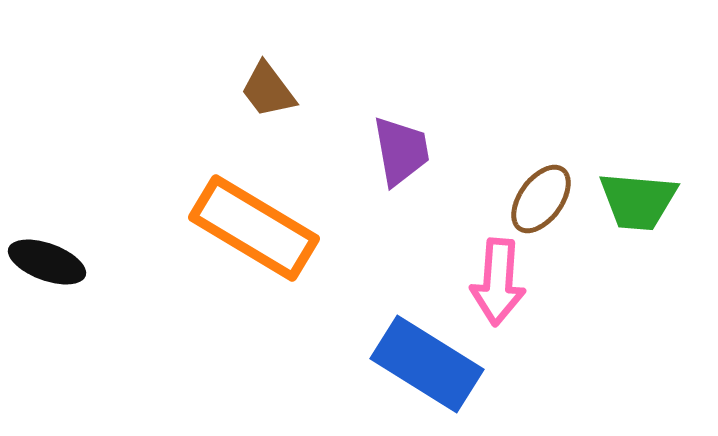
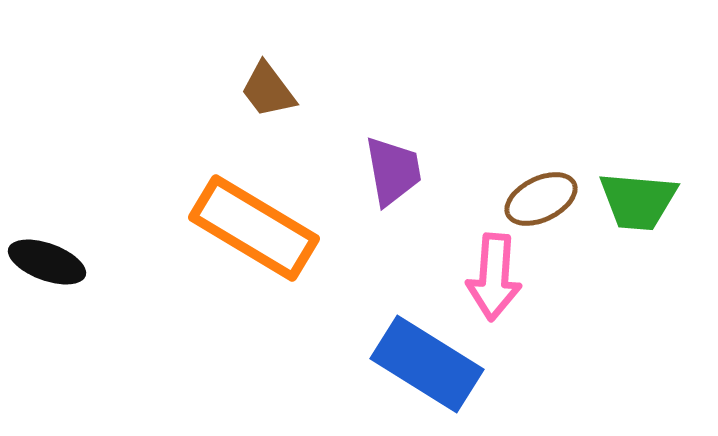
purple trapezoid: moved 8 px left, 20 px down
brown ellipse: rotated 28 degrees clockwise
pink arrow: moved 4 px left, 5 px up
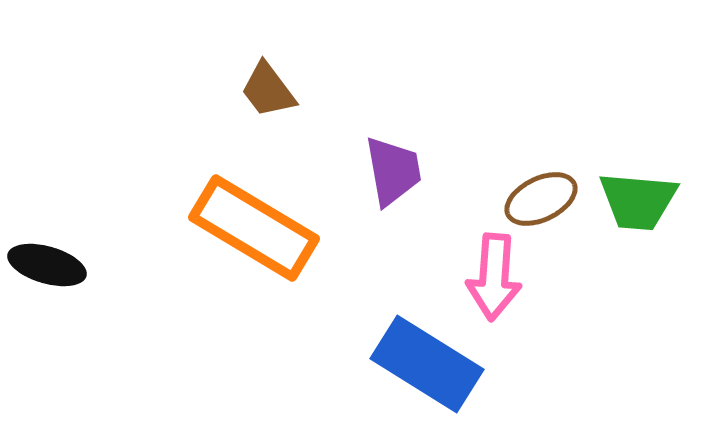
black ellipse: moved 3 px down; rotated 4 degrees counterclockwise
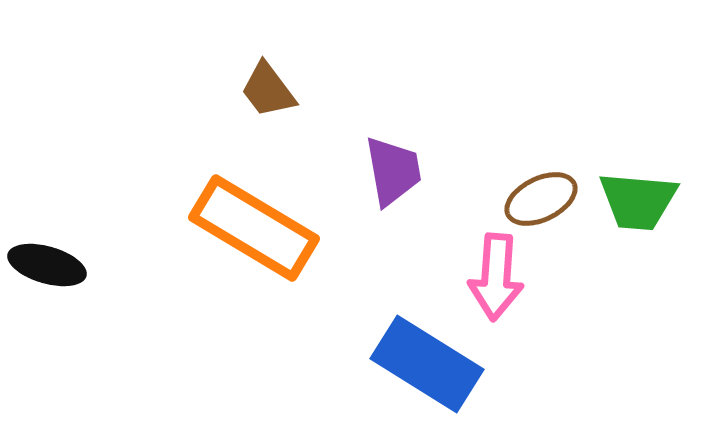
pink arrow: moved 2 px right
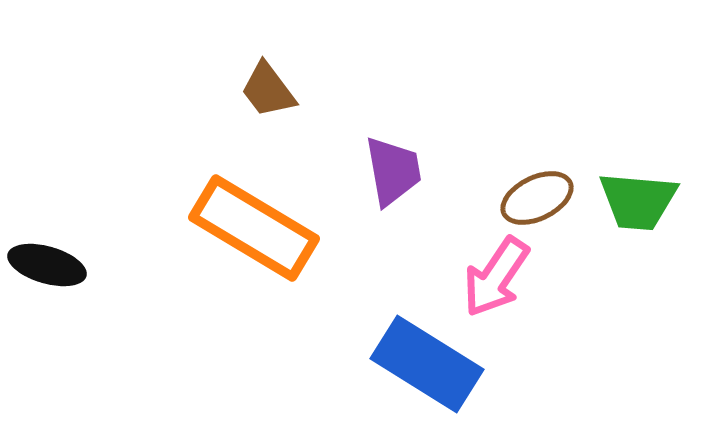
brown ellipse: moved 4 px left, 1 px up
pink arrow: rotated 30 degrees clockwise
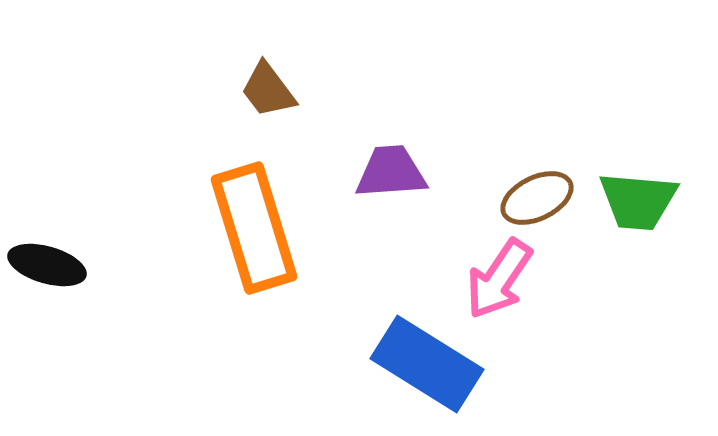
purple trapezoid: moved 2 px left, 1 px down; rotated 84 degrees counterclockwise
orange rectangle: rotated 42 degrees clockwise
pink arrow: moved 3 px right, 2 px down
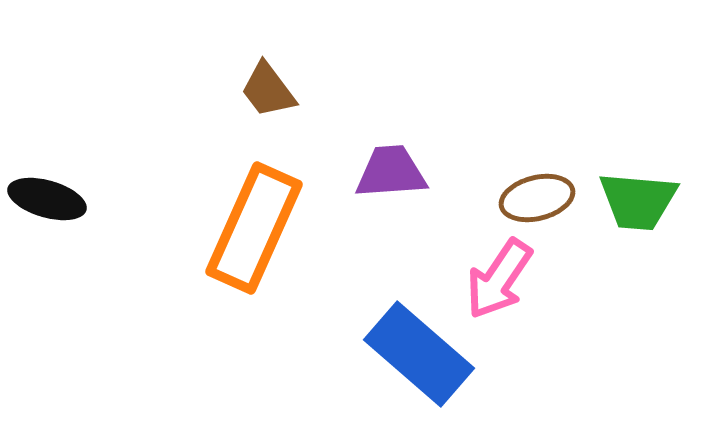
brown ellipse: rotated 12 degrees clockwise
orange rectangle: rotated 41 degrees clockwise
black ellipse: moved 66 px up
blue rectangle: moved 8 px left, 10 px up; rotated 9 degrees clockwise
